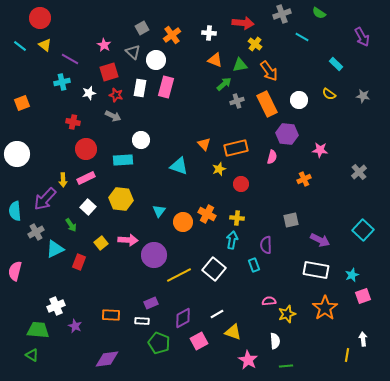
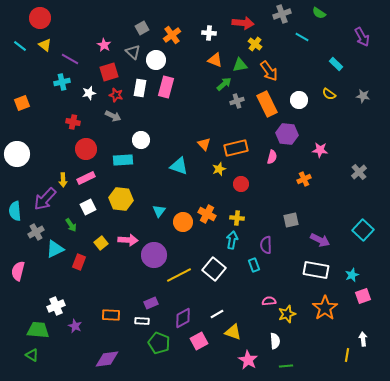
white square at (88, 207): rotated 21 degrees clockwise
pink semicircle at (15, 271): moved 3 px right
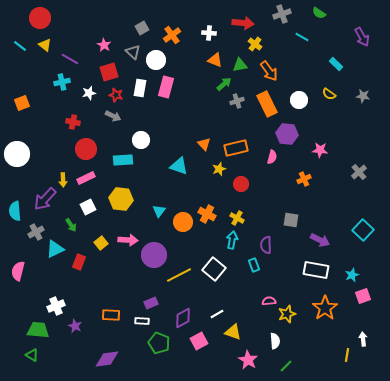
yellow cross at (237, 218): rotated 24 degrees clockwise
gray square at (291, 220): rotated 21 degrees clockwise
green line at (286, 366): rotated 40 degrees counterclockwise
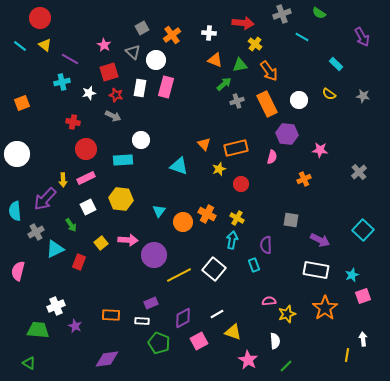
green triangle at (32, 355): moved 3 px left, 8 px down
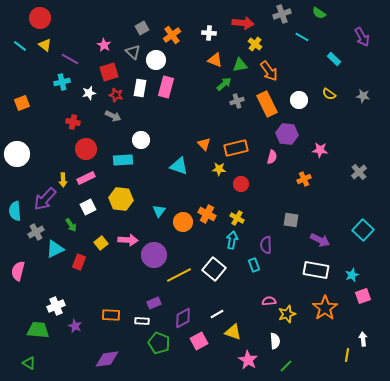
cyan rectangle at (336, 64): moved 2 px left, 5 px up
yellow star at (219, 169): rotated 24 degrees clockwise
purple rectangle at (151, 303): moved 3 px right
